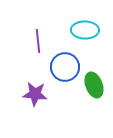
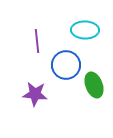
purple line: moved 1 px left
blue circle: moved 1 px right, 2 px up
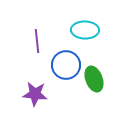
green ellipse: moved 6 px up
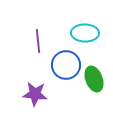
cyan ellipse: moved 3 px down
purple line: moved 1 px right
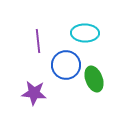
purple star: moved 1 px left, 1 px up
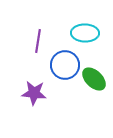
purple line: rotated 15 degrees clockwise
blue circle: moved 1 px left
green ellipse: rotated 25 degrees counterclockwise
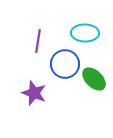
blue circle: moved 1 px up
purple star: rotated 15 degrees clockwise
